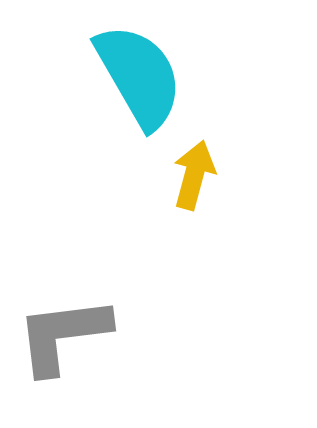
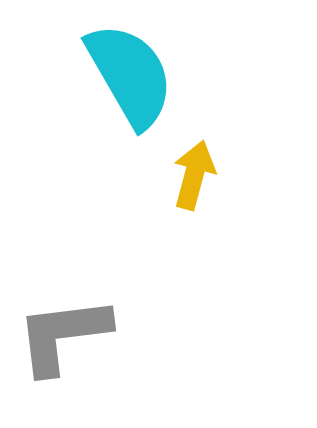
cyan semicircle: moved 9 px left, 1 px up
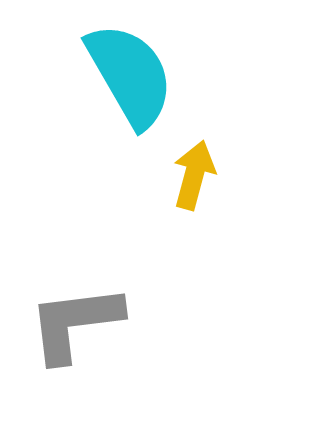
gray L-shape: moved 12 px right, 12 px up
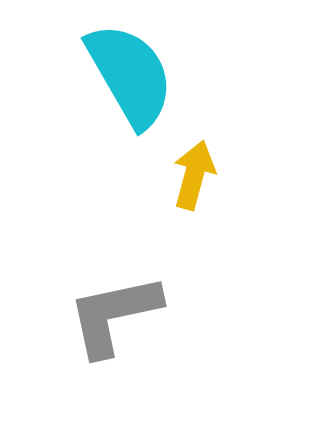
gray L-shape: moved 39 px right, 8 px up; rotated 5 degrees counterclockwise
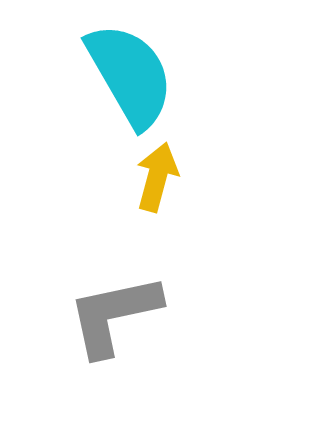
yellow arrow: moved 37 px left, 2 px down
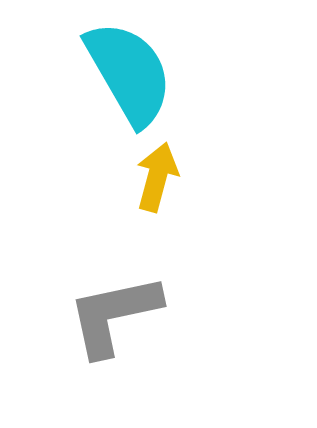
cyan semicircle: moved 1 px left, 2 px up
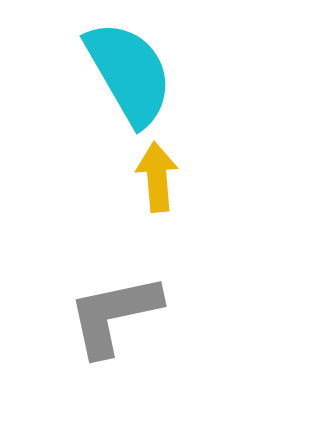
yellow arrow: rotated 20 degrees counterclockwise
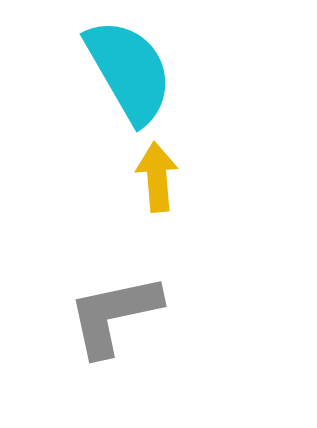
cyan semicircle: moved 2 px up
